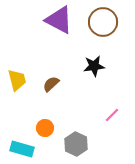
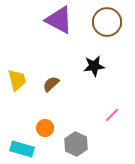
brown circle: moved 4 px right
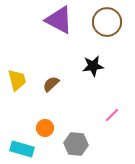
black star: moved 1 px left
gray hexagon: rotated 20 degrees counterclockwise
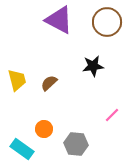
brown semicircle: moved 2 px left, 1 px up
orange circle: moved 1 px left, 1 px down
cyan rectangle: rotated 20 degrees clockwise
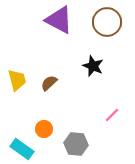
black star: rotated 30 degrees clockwise
